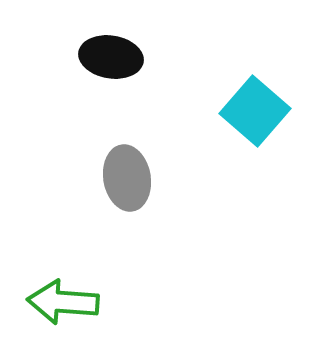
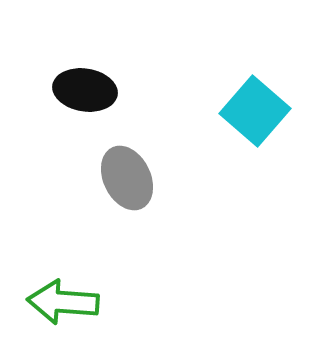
black ellipse: moved 26 px left, 33 px down
gray ellipse: rotated 16 degrees counterclockwise
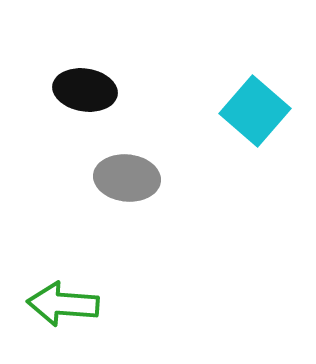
gray ellipse: rotated 58 degrees counterclockwise
green arrow: moved 2 px down
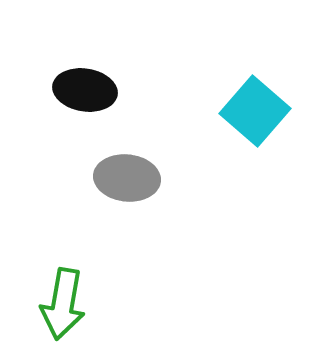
green arrow: rotated 84 degrees counterclockwise
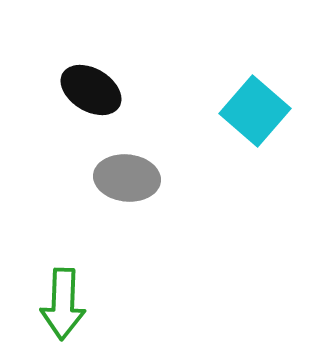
black ellipse: moved 6 px right; rotated 22 degrees clockwise
green arrow: rotated 8 degrees counterclockwise
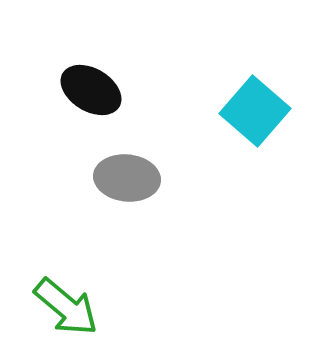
green arrow: moved 3 px right, 3 px down; rotated 52 degrees counterclockwise
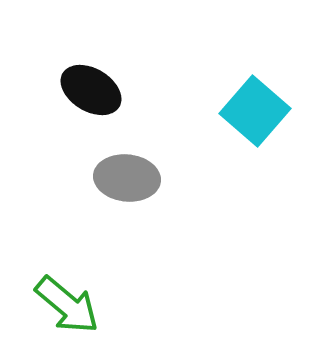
green arrow: moved 1 px right, 2 px up
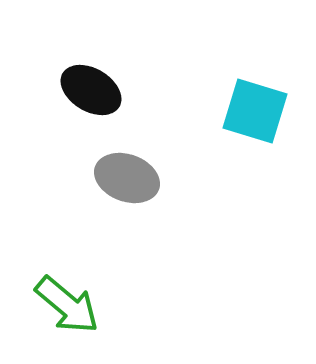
cyan square: rotated 24 degrees counterclockwise
gray ellipse: rotated 14 degrees clockwise
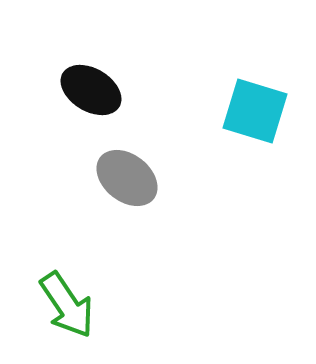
gray ellipse: rotated 18 degrees clockwise
green arrow: rotated 16 degrees clockwise
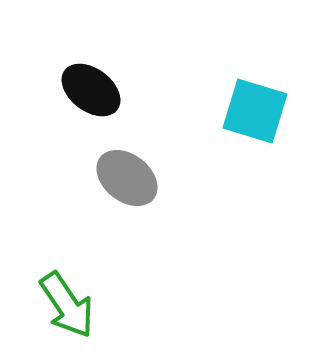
black ellipse: rotated 6 degrees clockwise
